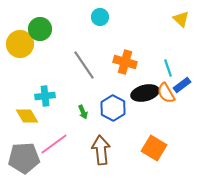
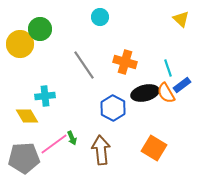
green arrow: moved 11 px left, 26 px down
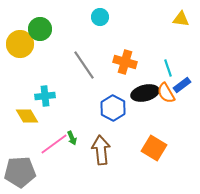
yellow triangle: rotated 36 degrees counterclockwise
gray pentagon: moved 4 px left, 14 px down
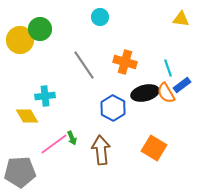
yellow circle: moved 4 px up
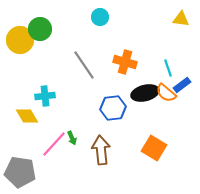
orange semicircle: rotated 20 degrees counterclockwise
blue hexagon: rotated 25 degrees clockwise
pink line: rotated 12 degrees counterclockwise
gray pentagon: rotated 12 degrees clockwise
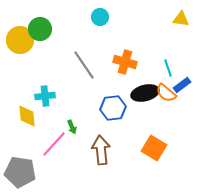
yellow diamond: rotated 25 degrees clockwise
green arrow: moved 11 px up
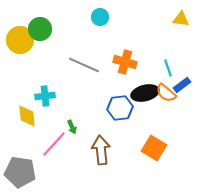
gray line: rotated 32 degrees counterclockwise
blue hexagon: moved 7 px right
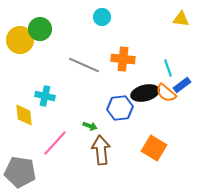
cyan circle: moved 2 px right
orange cross: moved 2 px left, 3 px up; rotated 10 degrees counterclockwise
cyan cross: rotated 18 degrees clockwise
yellow diamond: moved 3 px left, 1 px up
green arrow: moved 18 px right, 1 px up; rotated 48 degrees counterclockwise
pink line: moved 1 px right, 1 px up
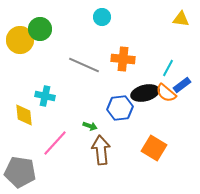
cyan line: rotated 48 degrees clockwise
